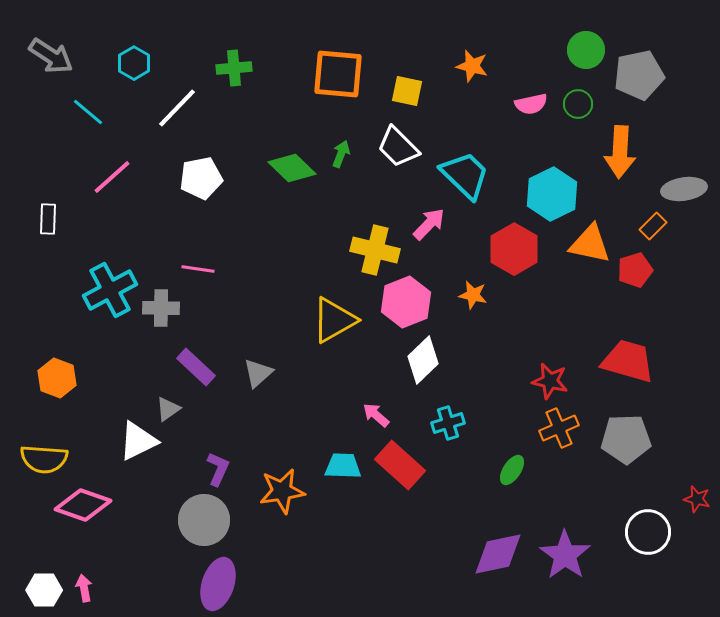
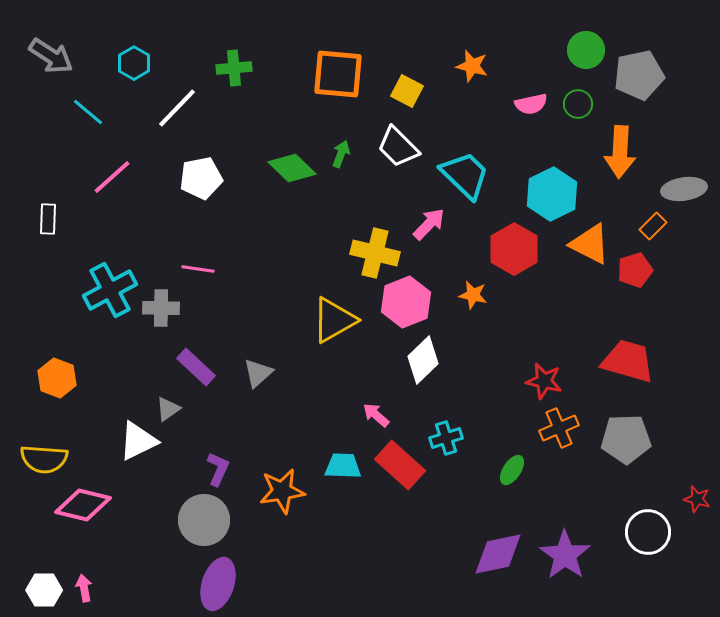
yellow square at (407, 91): rotated 16 degrees clockwise
orange triangle at (590, 244): rotated 15 degrees clockwise
yellow cross at (375, 250): moved 3 px down
red star at (550, 381): moved 6 px left
cyan cross at (448, 423): moved 2 px left, 15 px down
pink diamond at (83, 505): rotated 6 degrees counterclockwise
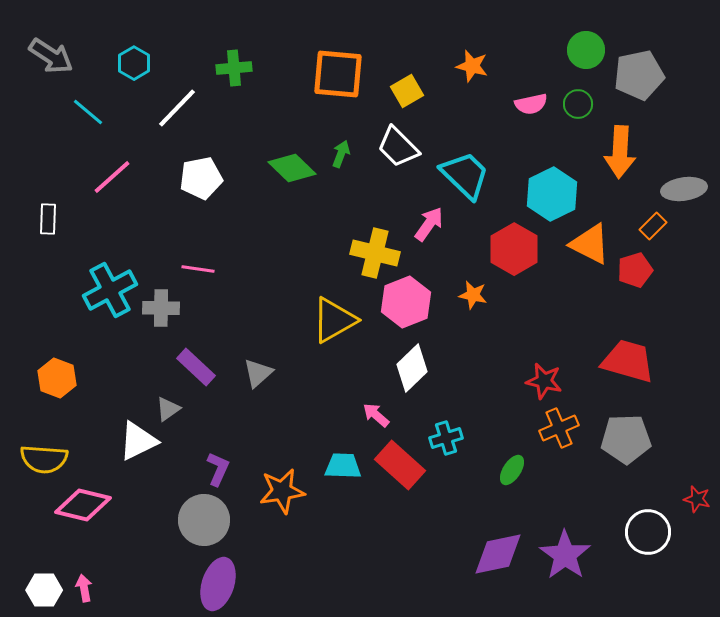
yellow square at (407, 91): rotated 32 degrees clockwise
pink arrow at (429, 224): rotated 9 degrees counterclockwise
white diamond at (423, 360): moved 11 px left, 8 px down
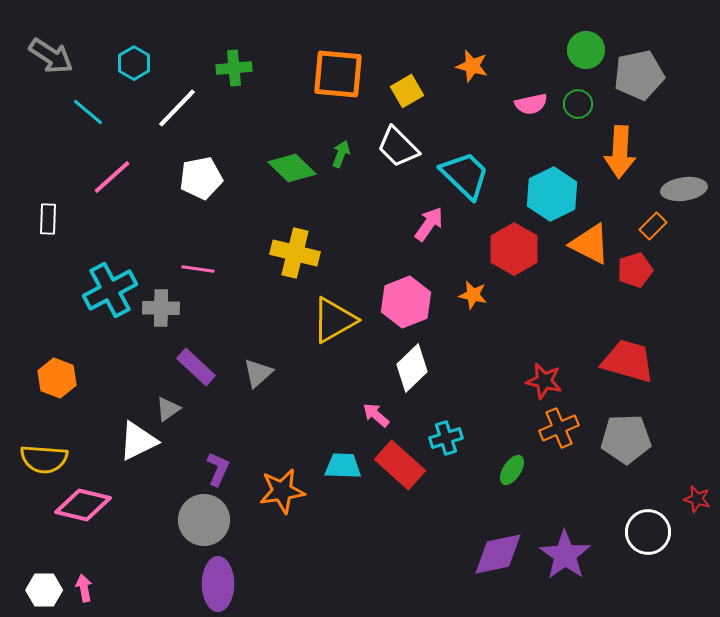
yellow cross at (375, 253): moved 80 px left
purple ellipse at (218, 584): rotated 18 degrees counterclockwise
